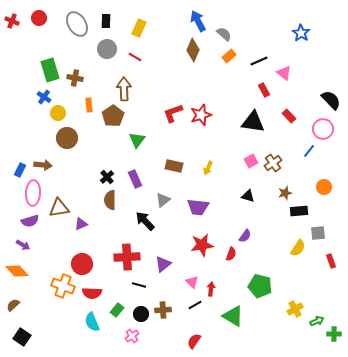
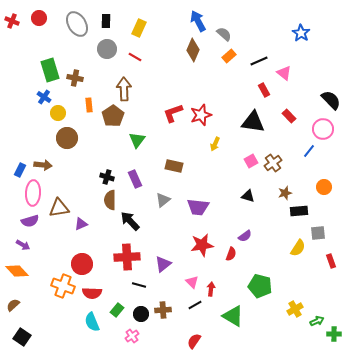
yellow arrow at (208, 168): moved 7 px right, 24 px up
black cross at (107, 177): rotated 32 degrees counterclockwise
black arrow at (145, 221): moved 15 px left
purple semicircle at (245, 236): rotated 16 degrees clockwise
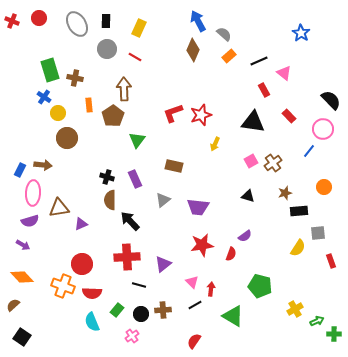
orange diamond at (17, 271): moved 5 px right, 6 px down
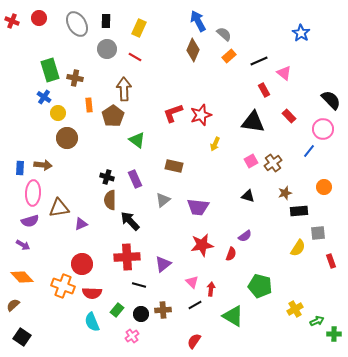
green triangle at (137, 140): rotated 30 degrees counterclockwise
blue rectangle at (20, 170): moved 2 px up; rotated 24 degrees counterclockwise
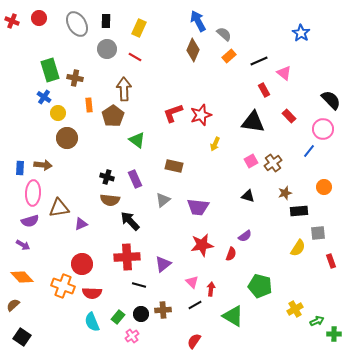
brown semicircle at (110, 200): rotated 84 degrees counterclockwise
green rectangle at (117, 310): moved 1 px right, 7 px down
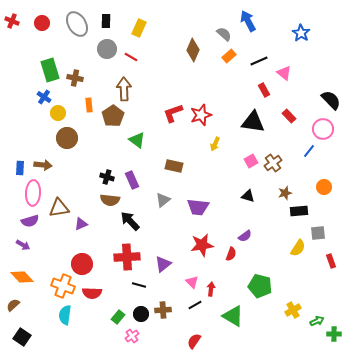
red circle at (39, 18): moved 3 px right, 5 px down
blue arrow at (198, 21): moved 50 px right
red line at (135, 57): moved 4 px left
purple rectangle at (135, 179): moved 3 px left, 1 px down
yellow cross at (295, 309): moved 2 px left, 1 px down
cyan semicircle at (92, 322): moved 27 px left, 7 px up; rotated 30 degrees clockwise
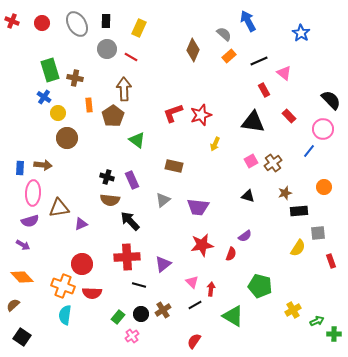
brown cross at (163, 310): rotated 28 degrees counterclockwise
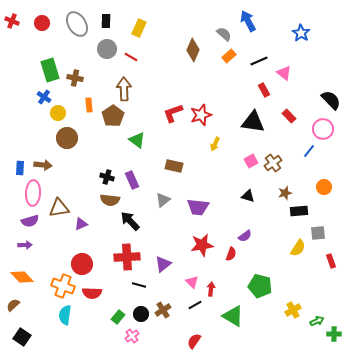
purple arrow at (23, 245): moved 2 px right; rotated 32 degrees counterclockwise
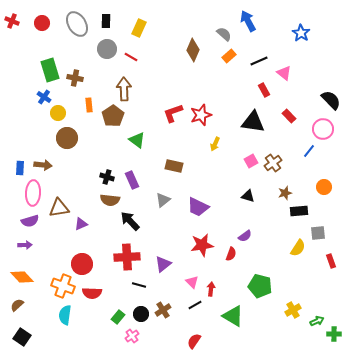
purple trapezoid at (198, 207): rotated 20 degrees clockwise
brown semicircle at (13, 305): moved 4 px right
